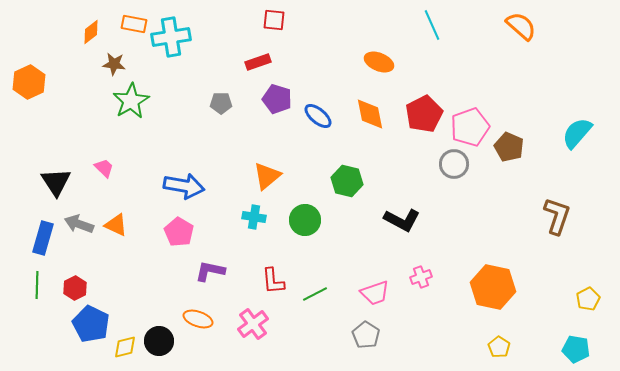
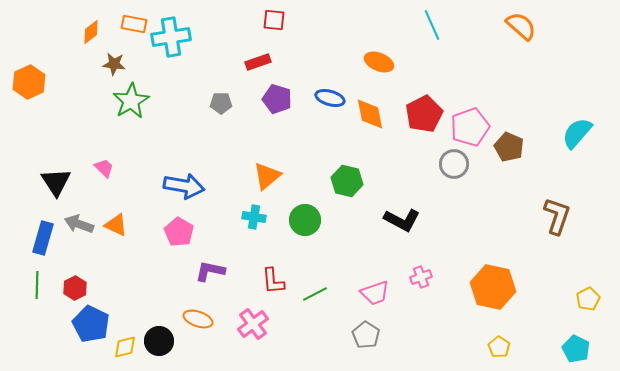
blue ellipse at (318, 116): moved 12 px right, 18 px up; rotated 24 degrees counterclockwise
cyan pentagon at (576, 349): rotated 16 degrees clockwise
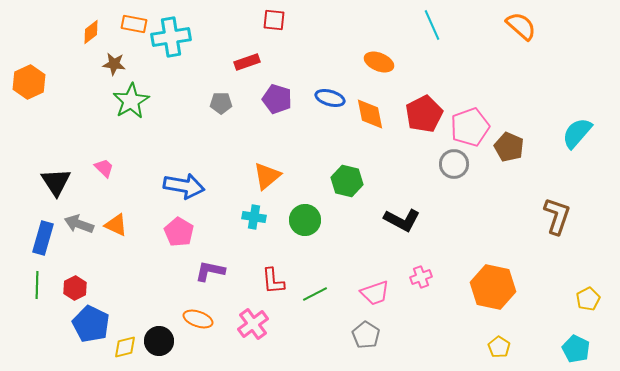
red rectangle at (258, 62): moved 11 px left
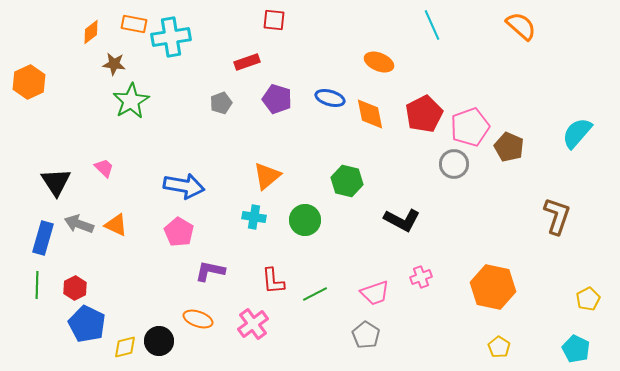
gray pentagon at (221, 103): rotated 20 degrees counterclockwise
blue pentagon at (91, 324): moved 4 px left
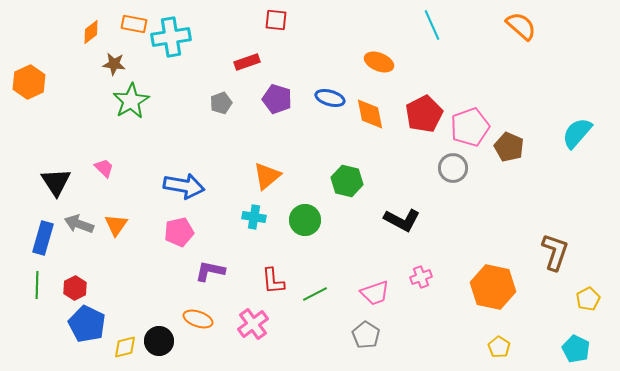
red square at (274, 20): moved 2 px right
gray circle at (454, 164): moved 1 px left, 4 px down
brown L-shape at (557, 216): moved 2 px left, 36 px down
orange triangle at (116, 225): rotated 40 degrees clockwise
pink pentagon at (179, 232): rotated 28 degrees clockwise
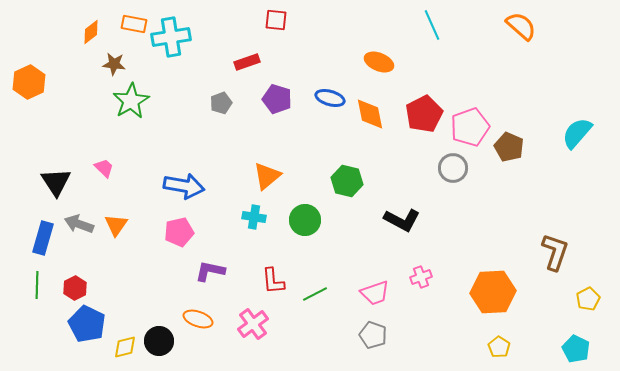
orange hexagon at (493, 287): moved 5 px down; rotated 15 degrees counterclockwise
gray pentagon at (366, 335): moved 7 px right; rotated 12 degrees counterclockwise
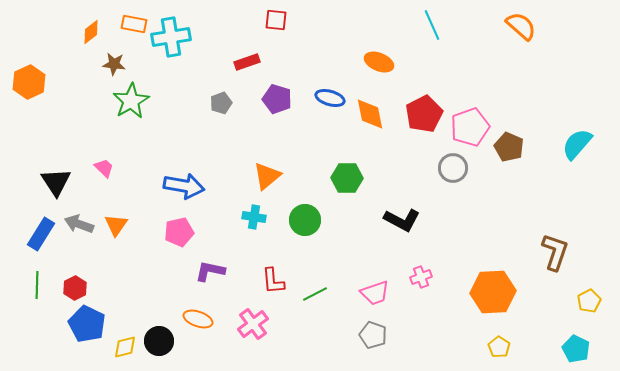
cyan semicircle at (577, 133): moved 11 px down
green hexagon at (347, 181): moved 3 px up; rotated 12 degrees counterclockwise
blue rectangle at (43, 238): moved 2 px left, 4 px up; rotated 16 degrees clockwise
yellow pentagon at (588, 299): moved 1 px right, 2 px down
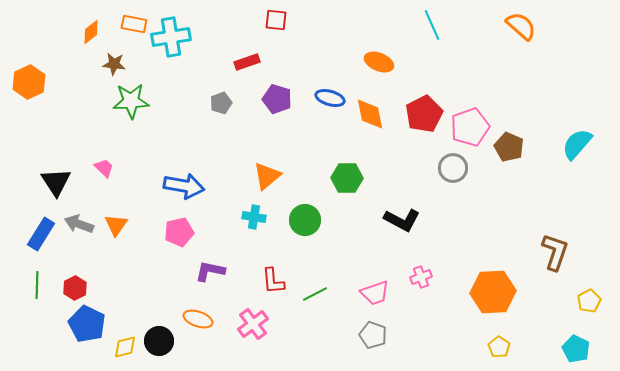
green star at (131, 101): rotated 27 degrees clockwise
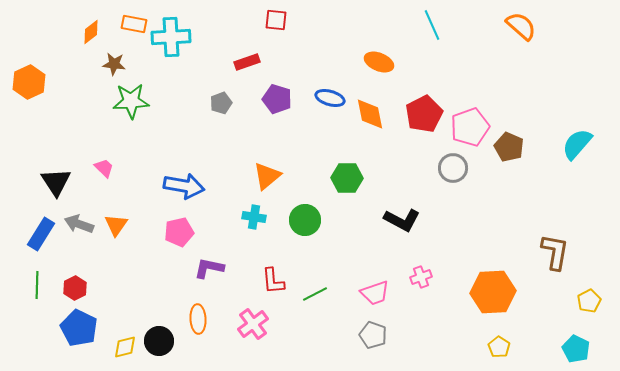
cyan cross at (171, 37): rotated 6 degrees clockwise
brown L-shape at (555, 252): rotated 9 degrees counterclockwise
purple L-shape at (210, 271): moved 1 px left, 3 px up
orange ellipse at (198, 319): rotated 68 degrees clockwise
blue pentagon at (87, 324): moved 8 px left, 4 px down
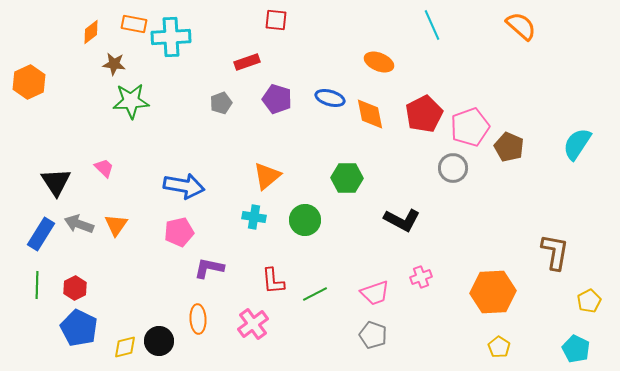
cyan semicircle at (577, 144): rotated 8 degrees counterclockwise
